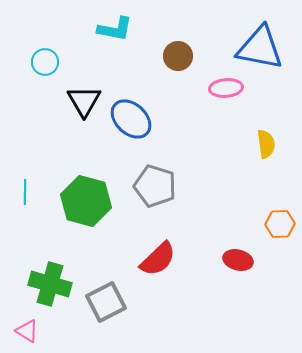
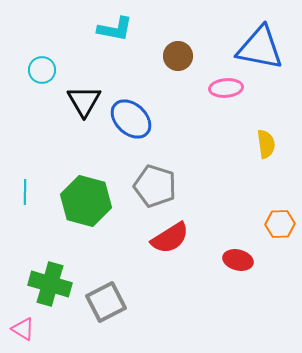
cyan circle: moved 3 px left, 8 px down
red semicircle: moved 12 px right, 21 px up; rotated 12 degrees clockwise
pink triangle: moved 4 px left, 2 px up
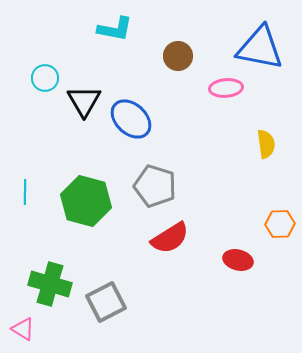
cyan circle: moved 3 px right, 8 px down
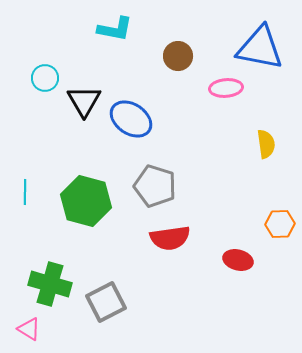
blue ellipse: rotated 9 degrees counterclockwise
red semicircle: rotated 24 degrees clockwise
pink triangle: moved 6 px right
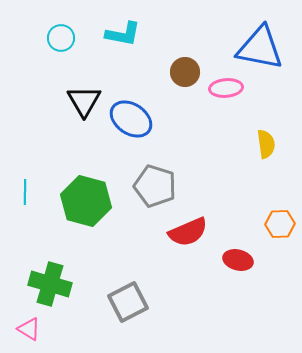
cyan L-shape: moved 8 px right, 5 px down
brown circle: moved 7 px right, 16 px down
cyan circle: moved 16 px right, 40 px up
red semicircle: moved 18 px right, 6 px up; rotated 15 degrees counterclockwise
gray square: moved 22 px right
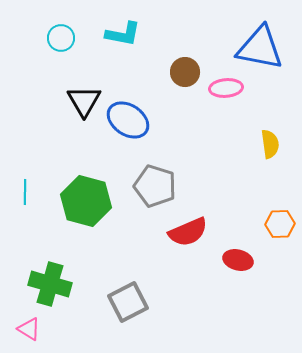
blue ellipse: moved 3 px left, 1 px down
yellow semicircle: moved 4 px right
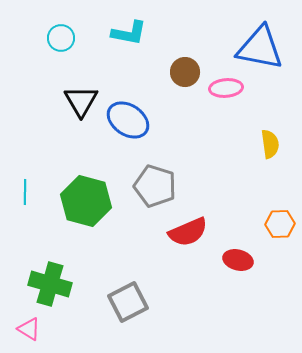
cyan L-shape: moved 6 px right, 1 px up
black triangle: moved 3 px left
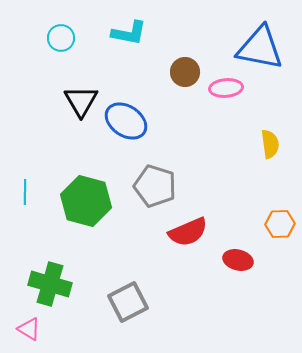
blue ellipse: moved 2 px left, 1 px down
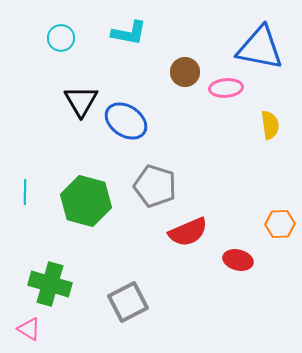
yellow semicircle: moved 19 px up
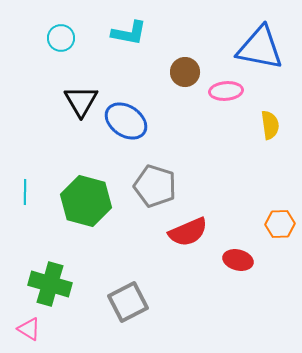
pink ellipse: moved 3 px down
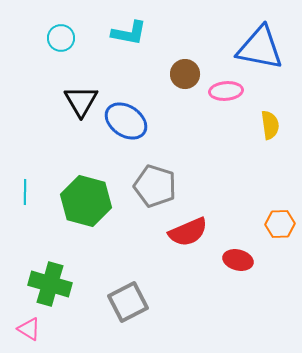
brown circle: moved 2 px down
